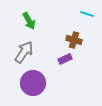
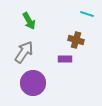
brown cross: moved 2 px right
purple rectangle: rotated 24 degrees clockwise
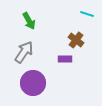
brown cross: rotated 21 degrees clockwise
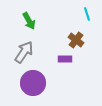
cyan line: rotated 56 degrees clockwise
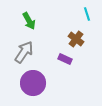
brown cross: moved 1 px up
purple rectangle: rotated 24 degrees clockwise
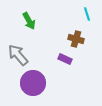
brown cross: rotated 21 degrees counterclockwise
gray arrow: moved 6 px left, 3 px down; rotated 75 degrees counterclockwise
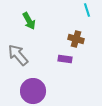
cyan line: moved 4 px up
purple rectangle: rotated 16 degrees counterclockwise
purple circle: moved 8 px down
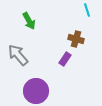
purple rectangle: rotated 64 degrees counterclockwise
purple circle: moved 3 px right
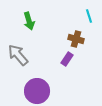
cyan line: moved 2 px right, 6 px down
green arrow: rotated 12 degrees clockwise
purple rectangle: moved 2 px right
purple circle: moved 1 px right
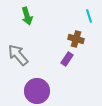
green arrow: moved 2 px left, 5 px up
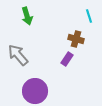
purple circle: moved 2 px left
